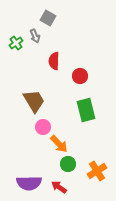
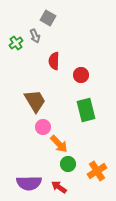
red circle: moved 1 px right, 1 px up
brown trapezoid: moved 1 px right
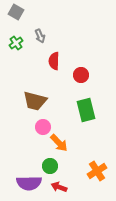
gray square: moved 32 px left, 6 px up
gray arrow: moved 5 px right
brown trapezoid: rotated 135 degrees clockwise
orange arrow: moved 1 px up
green circle: moved 18 px left, 2 px down
red arrow: rotated 14 degrees counterclockwise
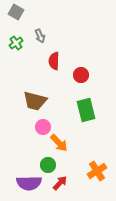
green circle: moved 2 px left, 1 px up
red arrow: moved 1 px right, 4 px up; rotated 112 degrees clockwise
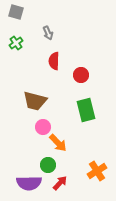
gray square: rotated 14 degrees counterclockwise
gray arrow: moved 8 px right, 3 px up
orange arrow: moved 1 px left
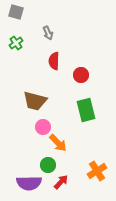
red arrow: moved 1 px right, 1 px up
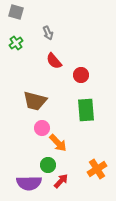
red semicircle: rotated 42 degrees counterclockwise
green rectangle: rotated 10 degrees clockwise
pink circle: moved 1 px left, 1 px down
orange cross: moved 2 px up
red arrow: moved 1 px up
